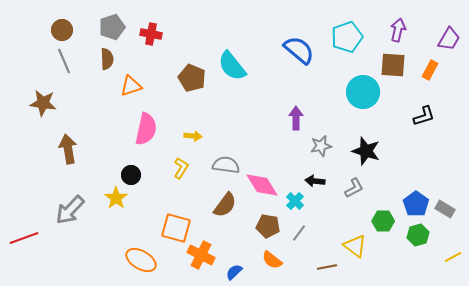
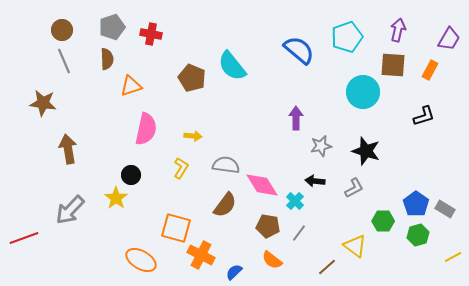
brown line at (327, 267): rotated 30 degrees counterclockwise
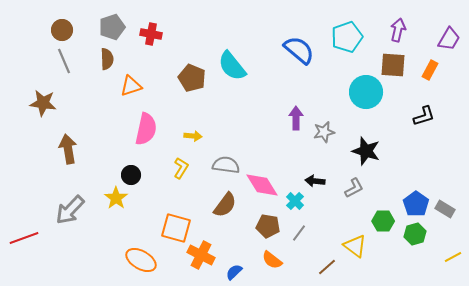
cyan circle at (363, 92): moved 3 px right
gray star at (321, 146): moved 3 px right, 14 px up
green hexagon at (418, 235): moved 3 px left, 1 px up
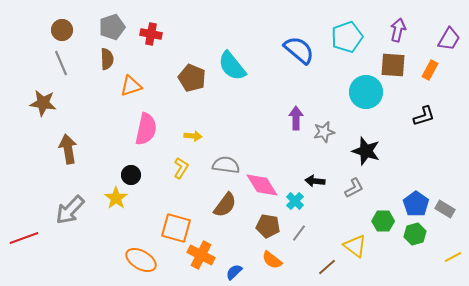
gray line at (64, 61): moved 3 px left, 2 px down
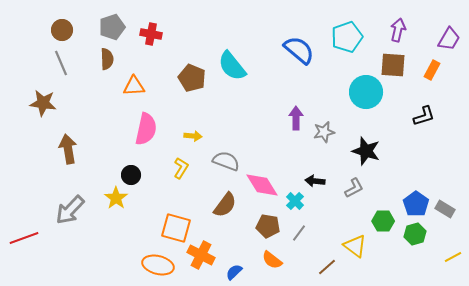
orange rectangle at (430, 70): moved 2 px right
orange triangle at (131, 86): moved 3 px right; rotated 15 degrees clockwise
gray semicircle at (226, 165): moved 4 px up; rotated 12 degrees clockwise
orange ellipse at (141, 260): moved 17 px right, 5 px down; rotated 16 degrees counterclockwise
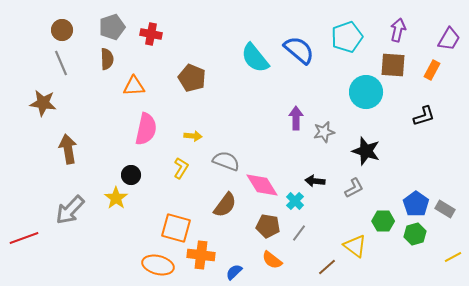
cyan semicircle at (232, 66): moved 23 px right, 8 px up
orange cross at (201, 255): rotated 20 degrees counterclockwise
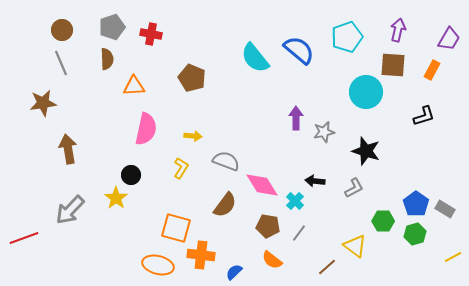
brown star at (43, 103): rotated 16 degrees counterclockwise
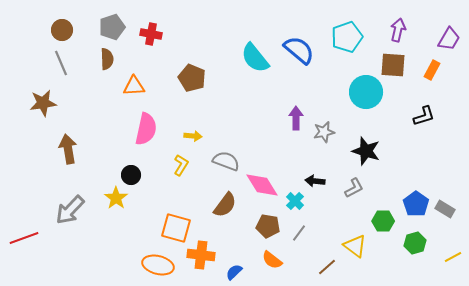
yellow L-shape at (181, 168): moved 3 px up
green hexagon at (415, 234): moved 9 px down
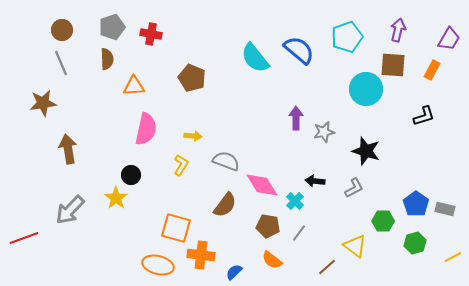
cyan circle at (366, 92): moved 3 px up
gray rectangle at (445, 209): rotated 18 degrees counterclockwise
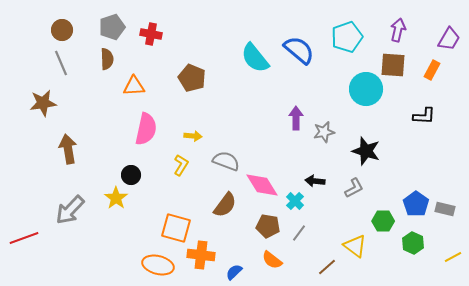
black L-shape at (424, 116): rotated 20 degrees clockwise
green hexagon at (415, 243): moved 2 px left; rotated 20 degrees counterclockwise
